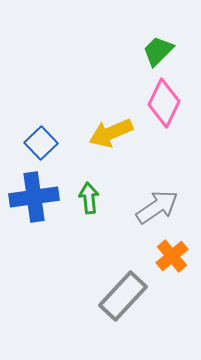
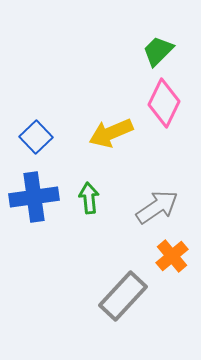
blue square: moved 5 px left, 6 px up
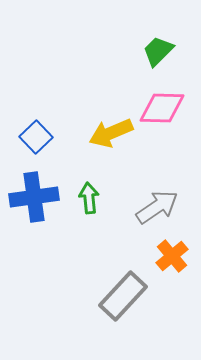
pink diamond: moved 2 px left, 5 px down; rotated 66 degrees clockwise
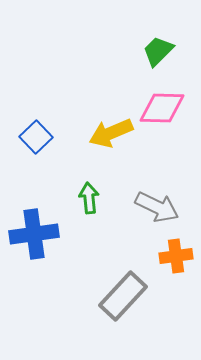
blue cross: moved 37 px down
gray arrow: rotated 60 degrees clockwise
orange cross: moved 4 px right; rotated 32 degrees clockwise
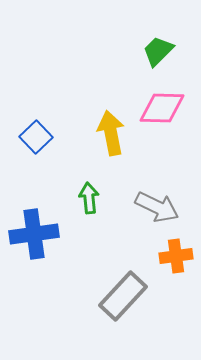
yellow arrow: rotated 102 degrees clockwise
